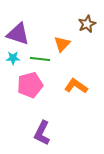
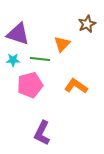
cyan star: moved 2 px down
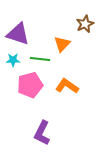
brown star: moved 2 px left
orange L-shape: moved 9 px left
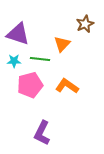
cyan star: moved 1 px right, 1 px down
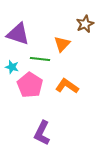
cyan star: moved 2 px left, 6 px down; rotated 16 degrees clockwise
pink pentagon: rotated 25 degrees counterclockwise
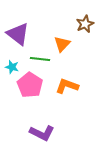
purple triangle: rotated 20 degrees clockwise
orange L-shape: rotated 15 degrees counterclockwise
purple L-shape: rotated 90 degrees counterclockwise
